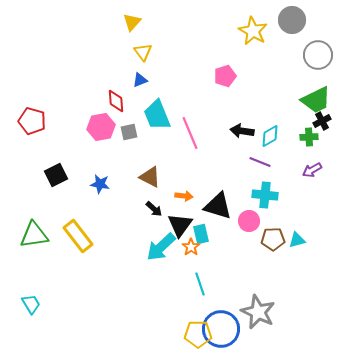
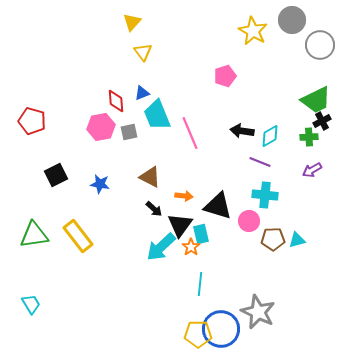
gray circle at (318, 55): moved 2 px right, 10 px up
blue triangle at (140, 80): moved 2 px right, 13 px down
cyan line at (200, 284): rotated 25 degrees clockwise
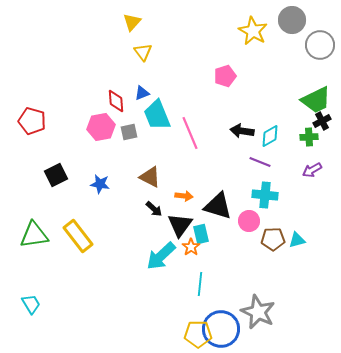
cyan arrow at (161, 247): moved 9 px down
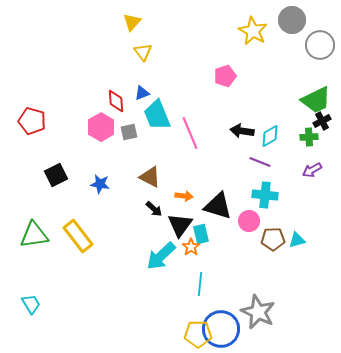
pink hexagon at (101, 127): rotated 20 degrees counterclockwise
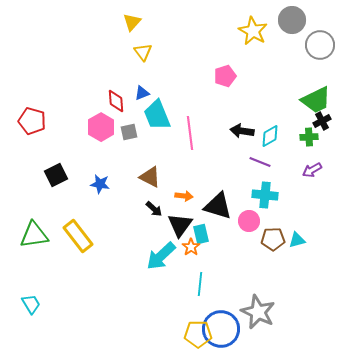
pink line at (190, 133): rotated 16 degrees clockwise
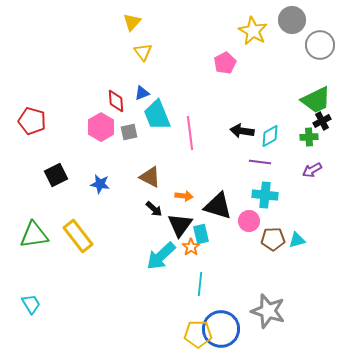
pink pentagon at (225, 76): moved 13 px up; rotated 10 degrees counterclockwise
purple line at (260, 162): rotated 15 degrees counterclockwise
gray star at (258, 312): moved 10 px right, 1 px up; rotated 8 degrees counterclockwise
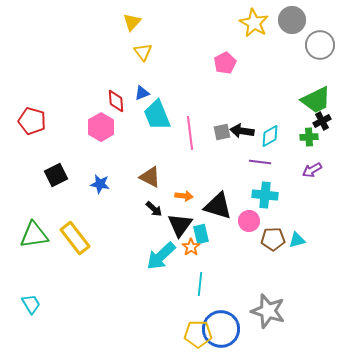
yellow star at (253, 31): moved 1 px right, 8 px up
gray square at (129, 132): moved 93 px right
yellow rectangle at (78, 236): moved 3 px left, 2 px down
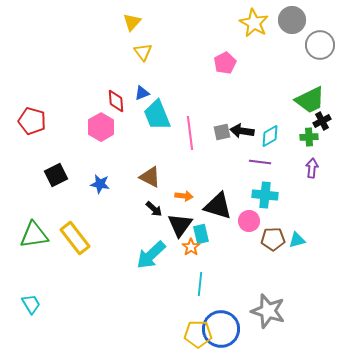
green trapezoid at (316, 100): moved 6 px left
purple arrow at (312, 170): moved 2 px up; rotated 126 degrees clockwise
cyan arrow at (161, 256): moved 10 px left, 1 px up
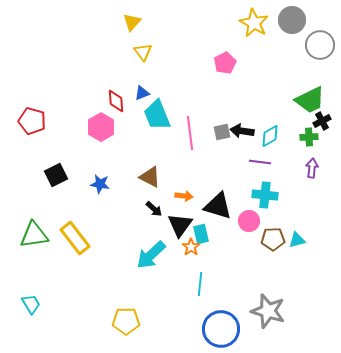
yellow pentagon at (198, 334): moved 72 px left, 13 px up
